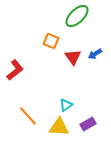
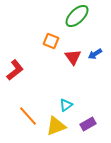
yellow triangle: moved 3 px left, 1 px up; rotated 25 degrees counterclockwise
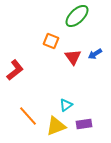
purple rectangle: moved 4 px left; rotated 21 degrees clockwise
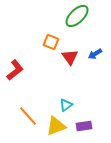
orange square: moved 1 px down
red triangle: moved 3 px left
purple rectangle: moved 2 px down
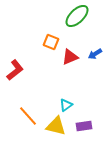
red triangle: rotated 42 degrees clockwise
yellow triangle: rotated 35 degrees clockwise
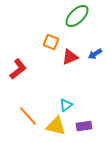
red L-shape: moved 3 px right, 1 px up
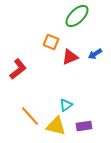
orange line: moved 2 px right
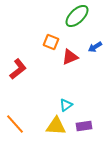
blue arrow: moved 7 px up
orange line: moved 15 px left, 8 px down
yellow triangle: rotated 10 degrees counterclockwise
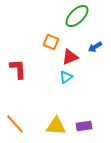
red L-shape: rotated 55 degrees counterclockwise
cyan triangle: moved 28 px up
